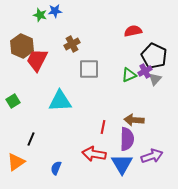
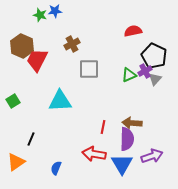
brown arrow: moved 2 px left, 3 px down
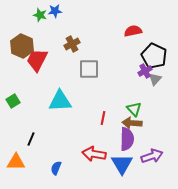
green triangle: moved 5 px right, 34 px down; rotated 49 degrees counterclockwise
red line: moved 9 px up
orange triangle: rotated 36 degrees clockwise
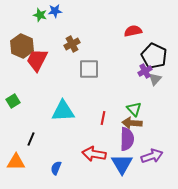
cyan triangle: moved 3 px right, 10 px down
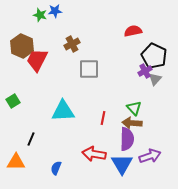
green triangle: moved 1 px up
purple arrow: moved 2 px left
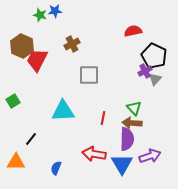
gray square: moved 6 px down
black line: rotated 16 degrees clockwise
